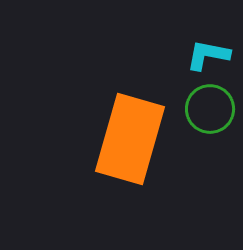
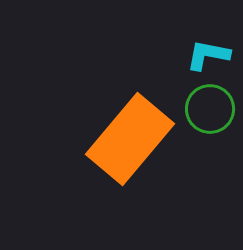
orange rectangle: rotated 24 degrees clockwise
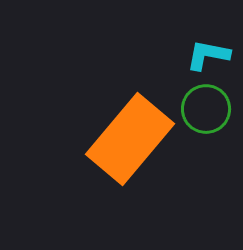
green circle: moved 4 px left
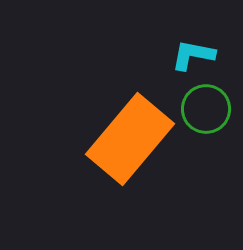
cyan L-shape: moved 15 px left
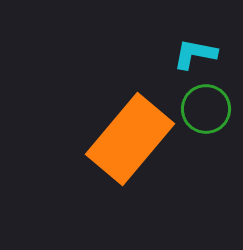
cyan L-shape: moved 2 px right, 1 px up
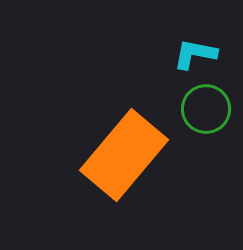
orange rectangle: moved 6 px left, 16 px down
